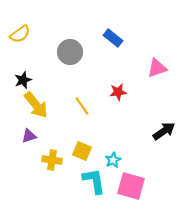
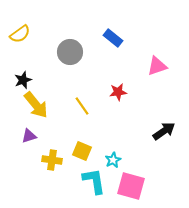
pink triangle: moved 2 px up
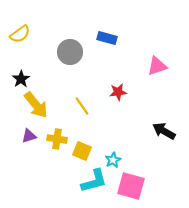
blue rectangle: moved 6 px left; rotated 24 degrees counterclockwise
black star: moved 2 px left, 1 px up; rotated 12 degrees counterclockwise
black arrow: rotated 115 degrees counterclockwise
yellow cross: moved 5 px right, 21 px up
cyan L-shape: rotated 84 degrees clockwise
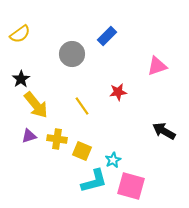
blue rectangle: moved 2 px up; rotated 60 degrees counterclockwise
gray circle: moved 2 px right, 2 px down
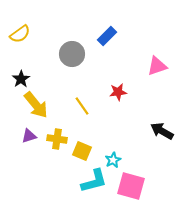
black arrow: moved 2 px left
